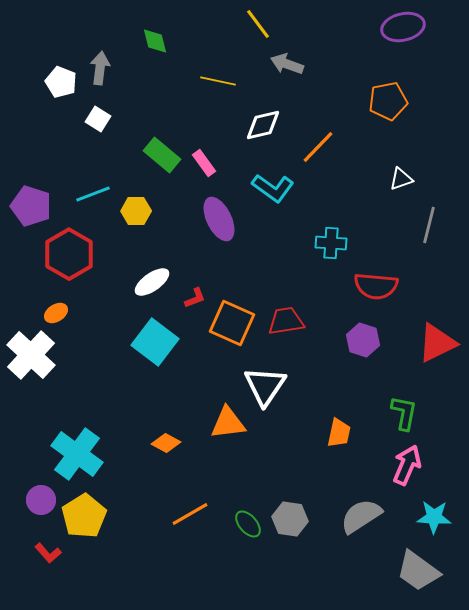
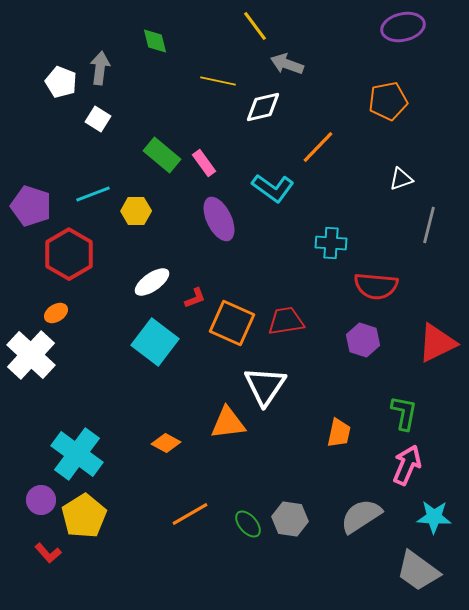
yellow line at (258, 24): moved 3 px left, 2 px down
white diamond at (263, 125): moved 18 px up
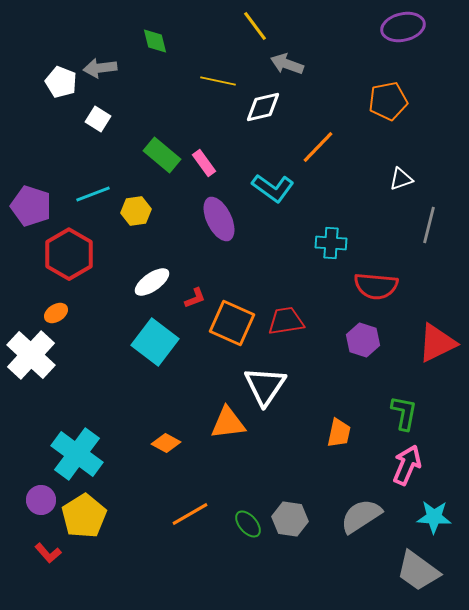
gray arrow at (100, 68): rotated 104 degrees counterclockwise
yellow hexagon at (136, 211): rotated 8 degrees counterclockwise
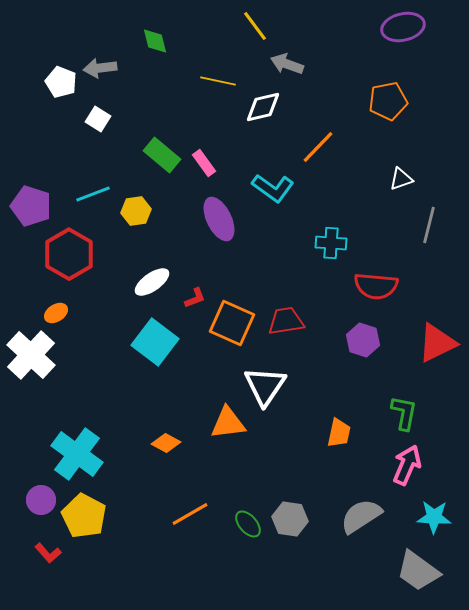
yellow pentagon at (84, 516): rotated 12 degrees counterclockwise
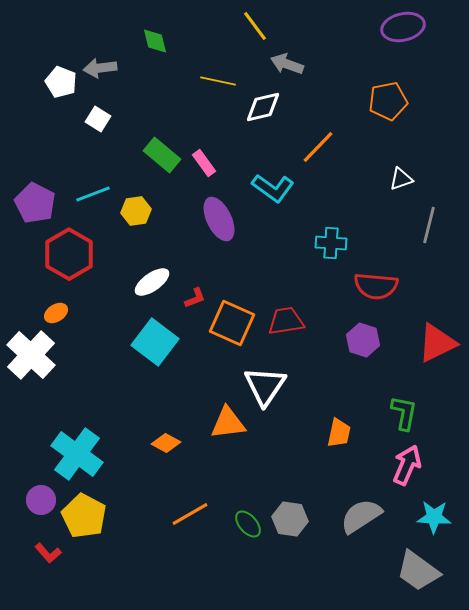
purple pentagon at (31, 206): moved 4 px right, 3 px up; rotated 9 degrees clockwise
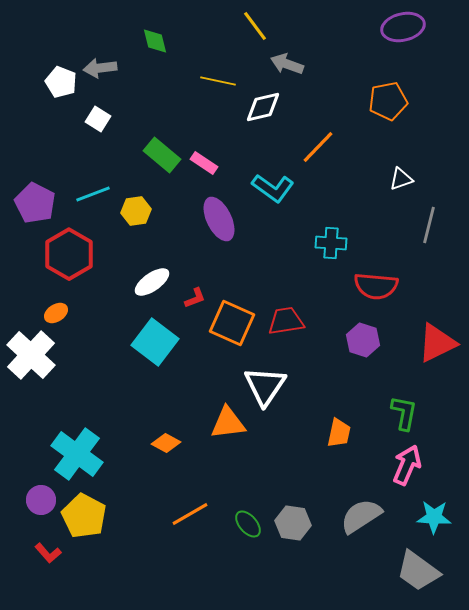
pink rectangle at (204, 163): rotated 20 degrees counterclockwise
gray hexagon at (290, 519): moved 3 px right, 4 px down
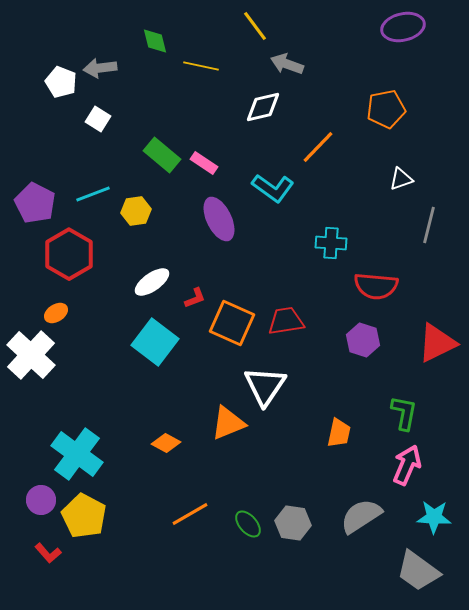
yellow line at (218, 81): moved 17 px left, 15 px up
orange pentagon at (388, 101): moved 2 px left, 8 px down
orange triangle at (228, 423): rotated 15 degrees counterclockwise
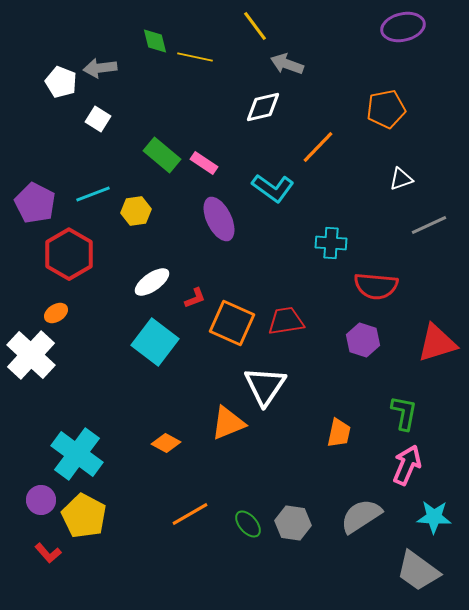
yellow line at (201, 66): moved 6 px left, 9 px up
gray line at (429, 225): rotated 51 degrees clockwise
red triangle at (437, 343): rotated 9 degrees clockwise
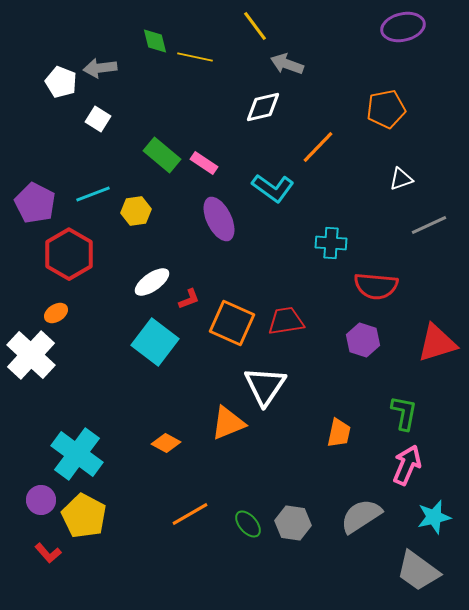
red L-shape at (195, 298): moved 6 px left, 1 px down
cyan star at (434, 517): rotated 16 degrees counterclockwise
